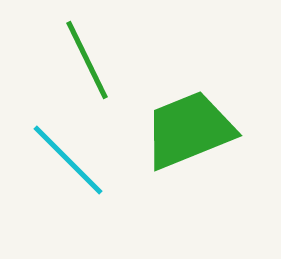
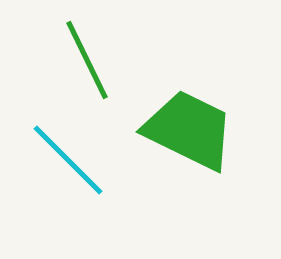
green trapezoid: rotated 48 degrees clockwise
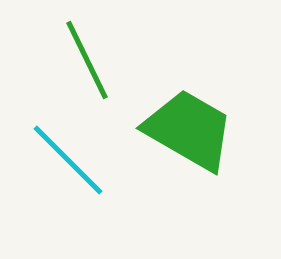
green trapezoid: rotated 4 degrees clockwise
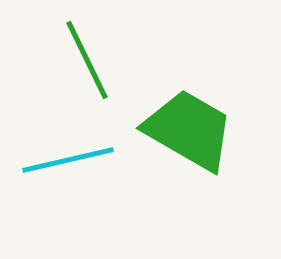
cyan line: rotated 58 degrees counterclockwise
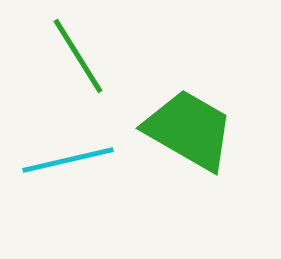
green line: moved 9 px left, 4 px up; rotated 6 degrees counterclockwise
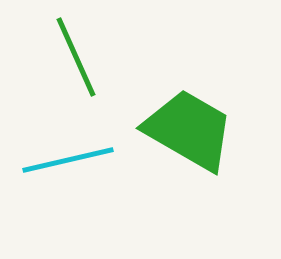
green line: moved 2 px left, 1 px down; rotated 8 degrees clockwise
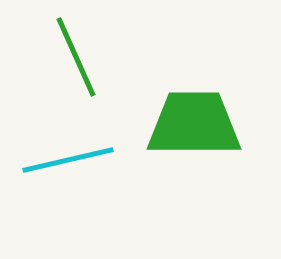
green trapezoid: moved 5 px right, 6 px up; rotated 30 degrees counterclockwise
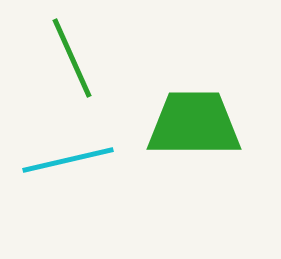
green line: moved 4 px left, 1 px down
